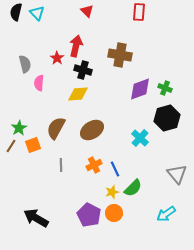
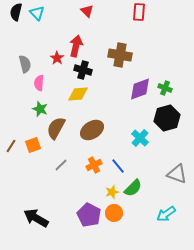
green star: moved 21 px right, 19 px up; rotated 21 degrees counterclockwise
gray line: rotated 48 degrees clockwise
blue line: moved 3 px right, 3 px up; rotated 14 degrees counterclockwise
gray triangle: rotated 30 degrees counterclockwise
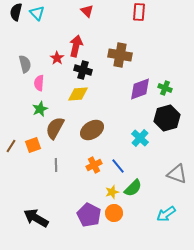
green star: rotated 28 degrees clockwise
brown semicircle: moved 1 px left
gray line: moved 5 px left; rotated 48 degrees counterclockwise
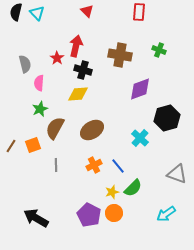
green cross: moved 6 px left, 38 px up
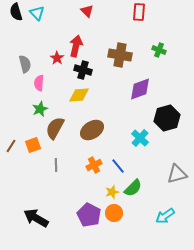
black semicircle: rotated 30 degrees counterclockwise
yellow diamond: moved 1 px right, 1 px down
gray triangle: rotated 35 degrees counterclockwise
cyan arrow: moved 1 px left, 2 px down
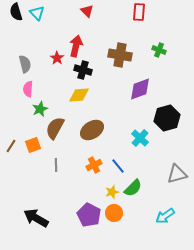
pink semicircle: moved 11 px left, 6 px down
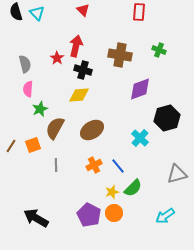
red triangle: moved 4 px left, 1 px up
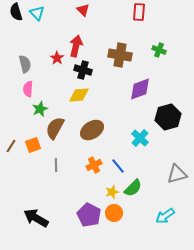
black hexagon: moved 1 px right, 1 px up
